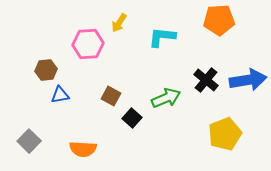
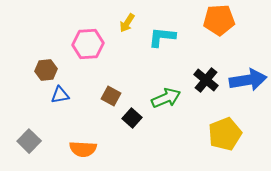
yellow arrow: moved 8 px right
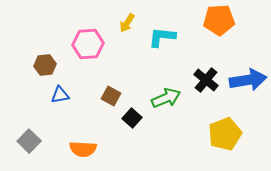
brown hexagon: moved 1 px left, 5 px up
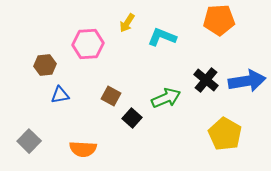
cyan L-shape: rotated 16 degrees clockwise
blue arrow: moved 1 px left, 1 px down
yellow pentagon: rotated 20 degrees counterclockwise
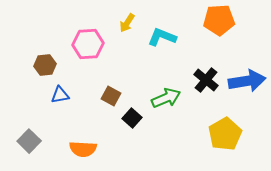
yellow pentagon: rotated 12 degrees clockwise
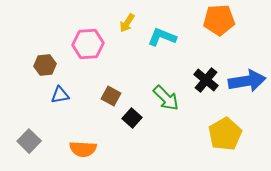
green arrow: rotated 68 degrees clockwise
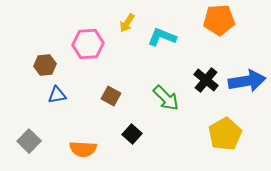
blue triangle: moved 3 px left
black square: moved 16 px down
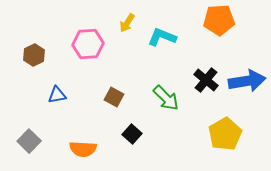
brown hexagon: moved 11 px left, 10 px up; rotated 20 degrees counterclockwise
brown square: moved 3 px right, 1 px down
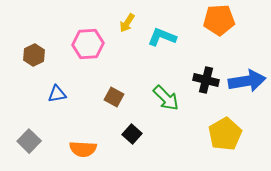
black cross: rotated 25 degrees counterclockwise
blue triangle: moved 1 px up
